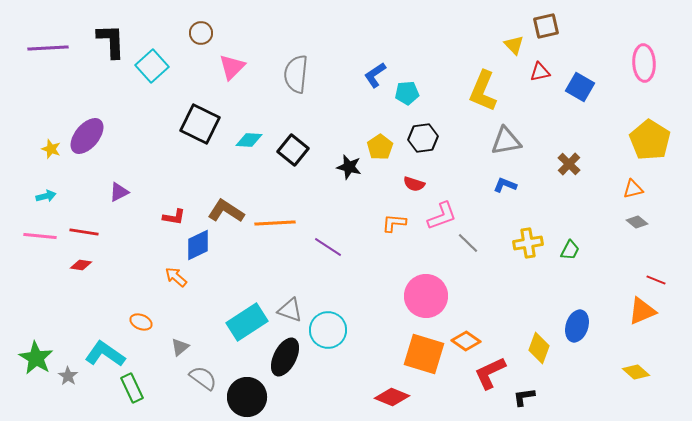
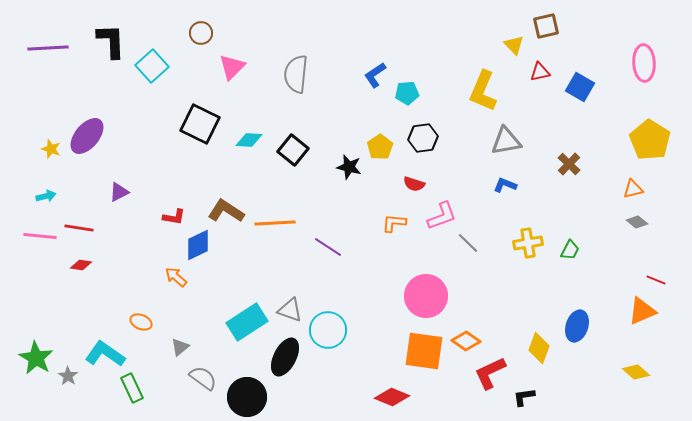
red line at (84, 232): moved 5 px left, 4 px up
orange square at (424, 354): moved 3 px up; rotated 9 degrees counterclockwise
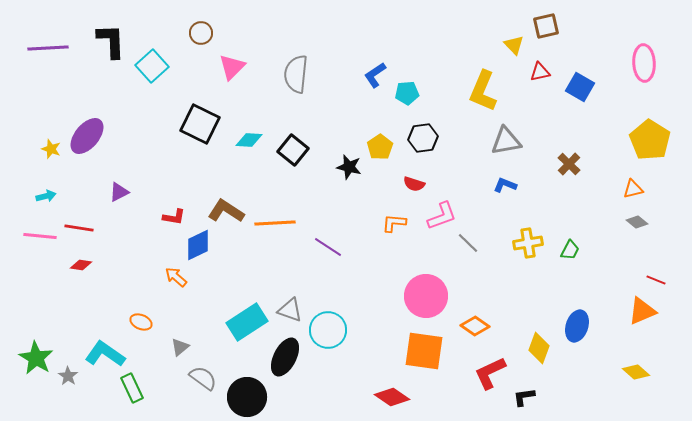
orange diamond at (466, 341): moved 9 px right, 15 px up
red diamond at (392, 397): rotated 12 degrees clockwise
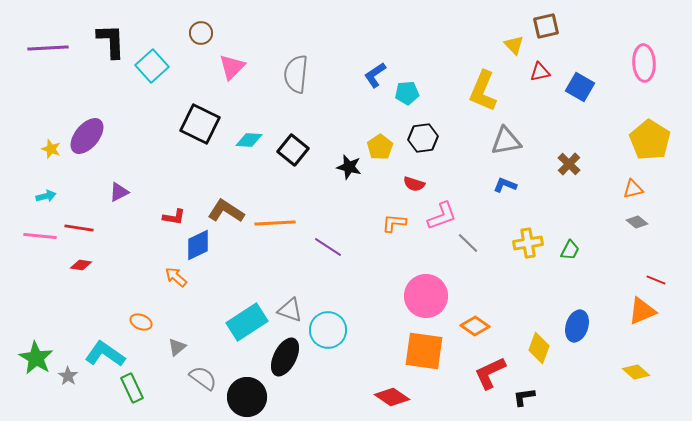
gray triangle at (180, 347): moved 3 px left
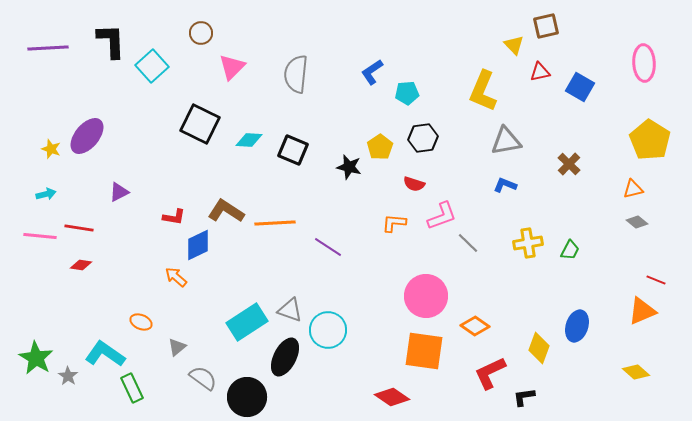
blue L-shape at (375, 75): moved 3 px left, 3 px up
black square at (293, 150): rotated 16 degrees counterclockwise
cyan arrow at (46, 196): moved 2 px up
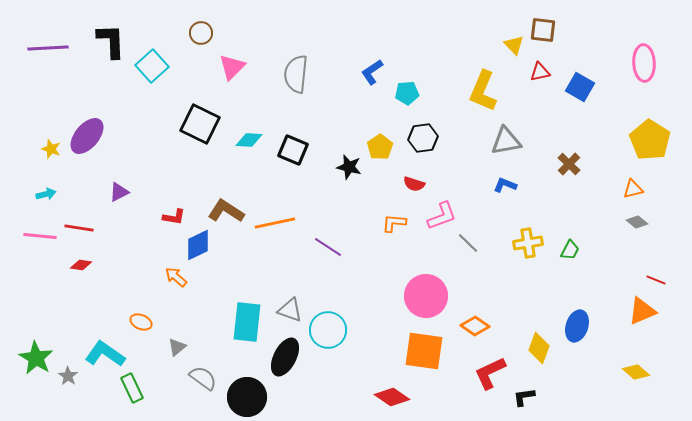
brown square at (546, 26): moved 3 px left, 4 px down; rotated 20 degrees clockwise
orange line at (275, 223): rotated 9 degrees counterclockwise
cyan rectangle at (247, 322): rotated 51 degrees counterclockwise
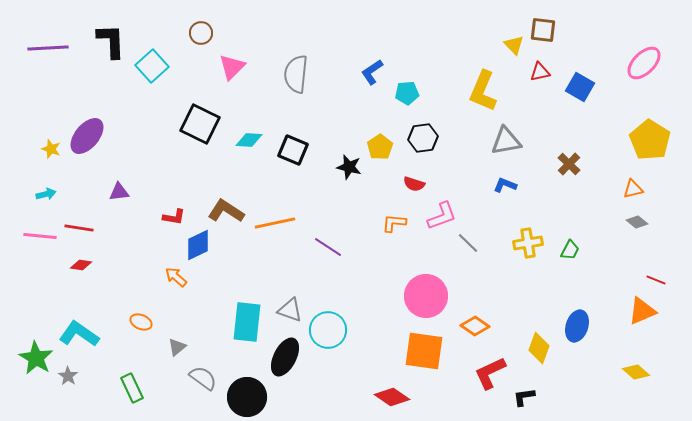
pink ellipse at (644, 63): rotated 48 degrees clockwise
purple triangle at (119, 192): rotated 20 degrees clockwise
cyan L-shape at (105, 354): moved 26 px left, 20 px up
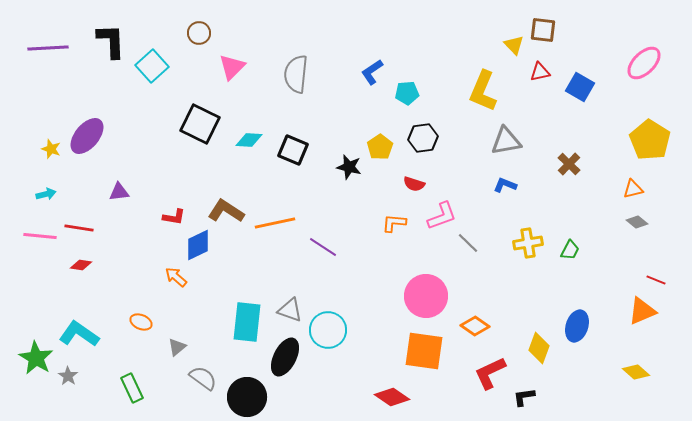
brown circle at (201, 33): moved 2 px left
purple line at (328, 247): moved 5 px left
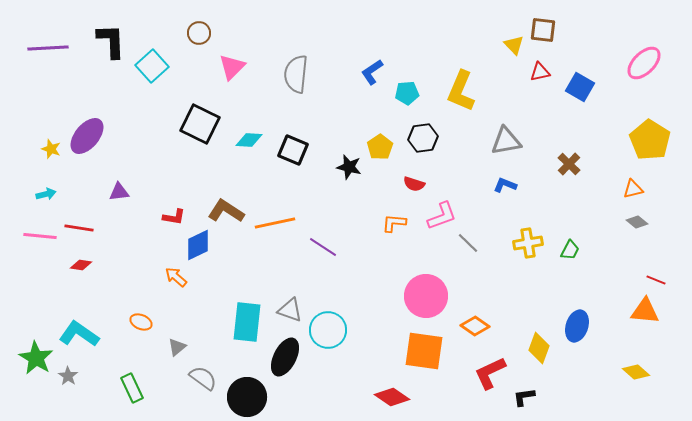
yellow L-shape at (483, 91): moved 22 px left
orange triangle at (642, 311): moved 3 px right; rotated 28 degrees clockwise
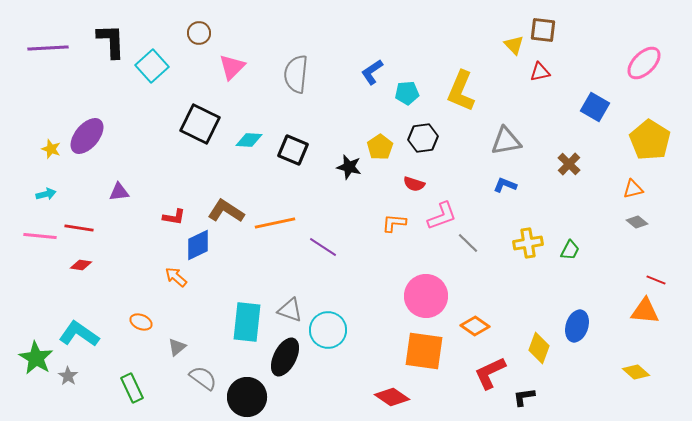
blue square at (580, 87): moved 15 px right, 20 px down
